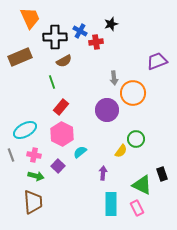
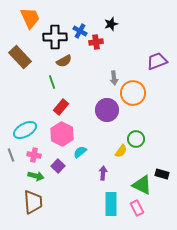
brown rectangle: rotated 70 degrees clockwise
black rectangle: rotated 56 degrees counterclockwise
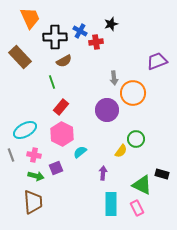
purple square: moved 2 px left, 2 px down; rotated 24 degrees clockwise
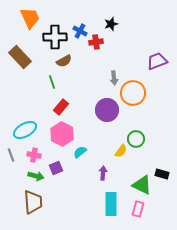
pink rectangle: moved 1 px right, 1 px down; rotated 42 degrees clockwise
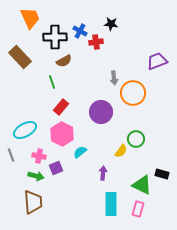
black star: rotated 24 degrees clockwise
purple circle: moved 6 px left, 2 px down
pink cross: moved 5 px right, 1 px down
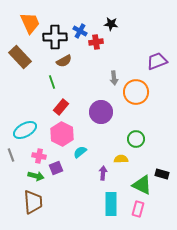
orange trapezoid: moved 5 px down
orange circle: moved 3 px right, 1 px up
yellow semicircle: moved 8 px down; rotated 128 degrees counterclockwise
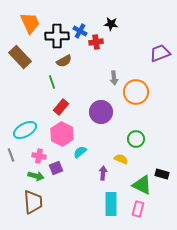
black cross: moved 2 px right, 1 px up
purple trapezoid: moved 3 px right, 8 px up
yellow semicircle: rotated 24 degrees clockwise
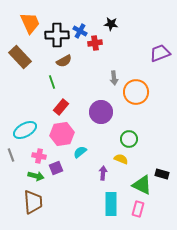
black cross: moved 1 px up
red cross: moved 1 px left, 1 px down
pink hexagon: rotated 25 degrees clockwise
green circle: moved 7 px left
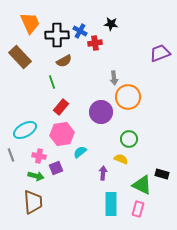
orange circle: moved 8 px left, 5 px down
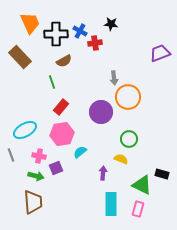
black cross: moved 1 px left, 1 px up
